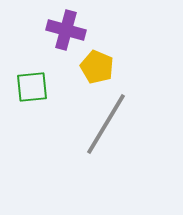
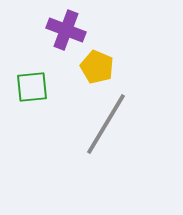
purple cross: rotated 6 degrees clockwise
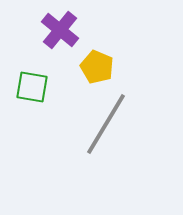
purple cross: moved 6 px left; rotated 18 degrees clockwise
green square: rotated 16 degrees clockwise
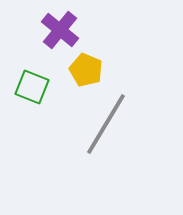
yellow pentagon: moved 11 px left, 3 px down
green square: rotated 12 degrees clockwise
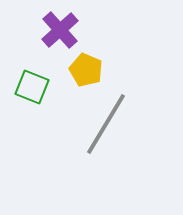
purple cross: rotated 9 degrees clockwise
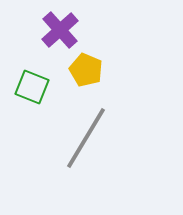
gray line: moved 20 px left, 14 px down
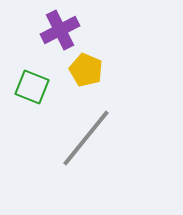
purple cross: rotated 15 degrees clockwise
gray line: rotated 8 degrees clockwise
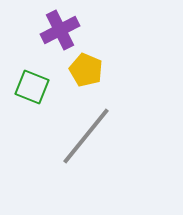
gray line: moved 2 px up
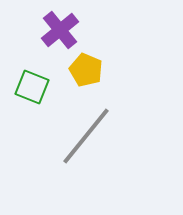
purple cross: rotated 12 degrees counterclockwise
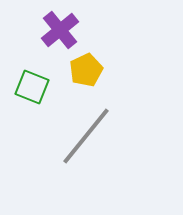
yellow pentagon: rotated 24 degrees clockwise
